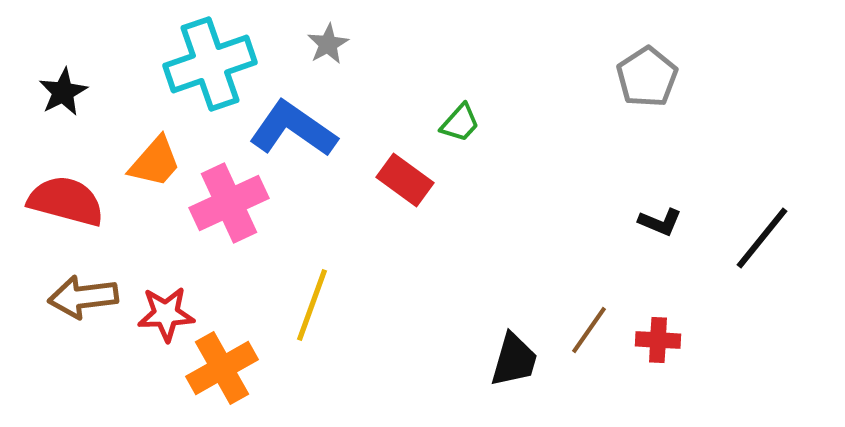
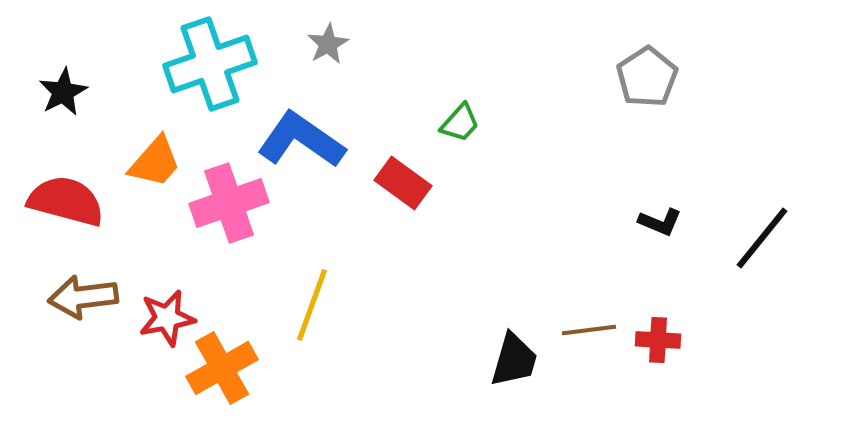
blue L-shape: moved 8 px right, 11 px down
red rectangle: moved 2 px left, 3 px down
pink cross: rotated 6 degrees clockwise
red star: moved 1 px right, 4 px down; rotated 8 degrees counterclockwise
brown line: rotated 48 degrees clockwise
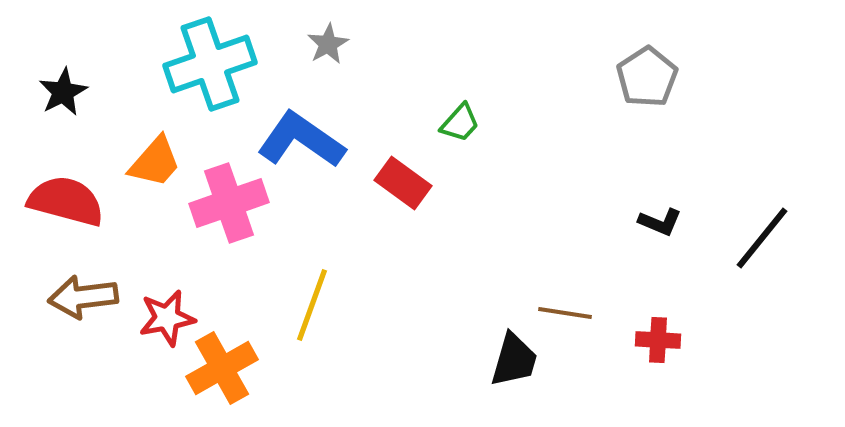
brown line: moved 24 px left, 17 px up; rotated 16 degrees clockwise
